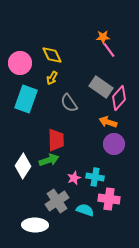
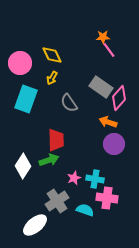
cyan cross: moved 2 px down
pink cross: moved 2 px left, 1 px up
white ellipse: rotated 40 degrees counterclockwise
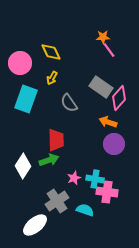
yellow diamond: moved 1 px left, 3 px up
pink cross: moved 6 px up
